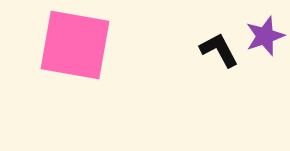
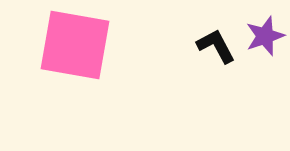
black L-shape: moved 3 px left, 4 px up
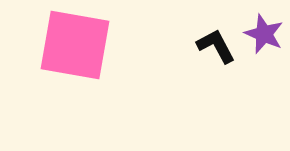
purple star: moved 1 px left, 2 px up; rotated 30 degrees counterclockwise
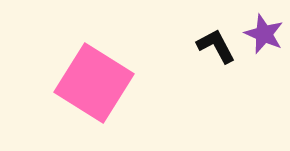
pink square: moved 19 px right, 38 px down; rotated 22 degrees clockwise
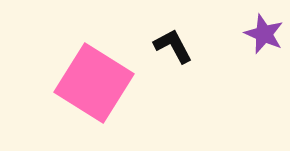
black L-shape: moved 43 px left
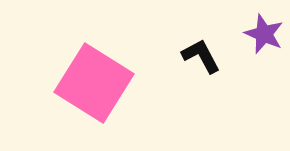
black L-shape: moved 28 px right, 10 px down
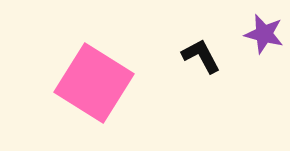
purple star: rotated 9 degrees counterclockwise
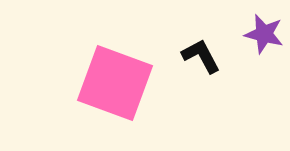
pink square: moved 21 px right; rotated 12 degrees counterclockwise
